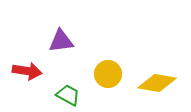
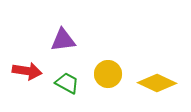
purple triangle: moved 2 px right, 1 px up
yellow diamond: rotated 15 degrees clockwise
green trapezoid: moved 1 px left, 12 px up
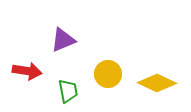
purple triangle: rotated 16 degrees counterclockwise
green trapezoid: moved 1 px right, 8 px down; rotated 50 degrees clockwise
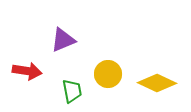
green trapezoid: moved 4 px right
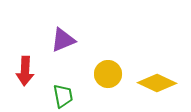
red arrow: moved 2 px left; rotated 84 degrees clockwise
green trapezoid: moved 9 px left, 5 px down
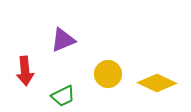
red arrow: rotated 8 degrees counterclockwise
green trapezoid: rotated 75 degrees clockwise
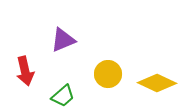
red arrow: rotated 8 degrees counterclockwise
green trapezoid: rotated 15 degrees counterclockwise
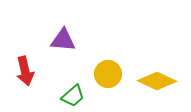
purple triangle: rotated 28 degrees clockwise
yellow diamond: moved 2 px up
green trapezoid: moved 10 px right
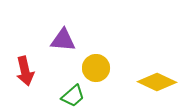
yellow circle: moved 12 px left, 6 px up
yellow diamond: moved 1 px down
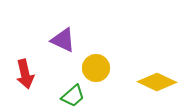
purple triangle: rotated 20 degrees clockwise
red arrow: moved 3 px down
